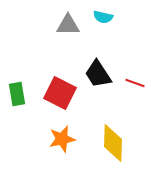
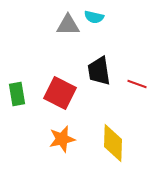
cyan semicircle: moved 9 px left
black trapezoid: moved 1 px right, 3 px up; rotated 24 degrees clockwise
red line: moved 2 px right, 1 px down
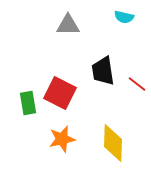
cyan semicircle: moved 30 px right
black trapezoid: moved 4 px right
red line: rotated 18 degrees clockwise
green rectangle: moved 11 px right, 9 px down
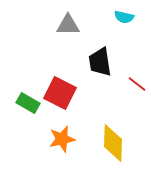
black trapezoid: moved 3 px left, 9 px up
green rectangle: rotated 50 degrees counterclockwise
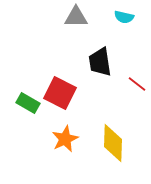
gray triangle: moved 8 px right, 8 px up
orange star: moved 3 px right; rotated 12 degrees counterclockwise
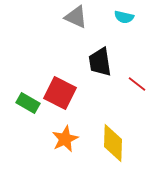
gray triangle: rotated 25 degrees clockwise
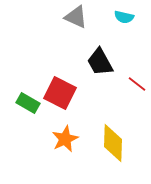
black trapezoid: rotated 20 degrees counterclockwise
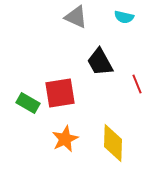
red line: rotated 30 degrees clockwise
red square: rotated 36 degrees counterclockwise
